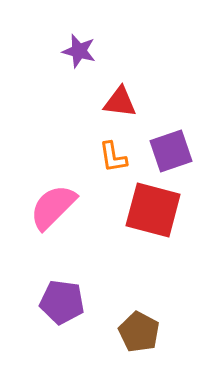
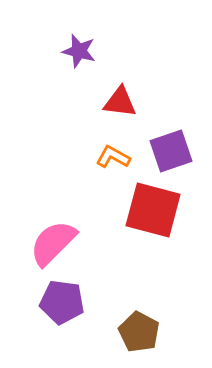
orange L-shape: rotated 128 degrees clockwise
pink semicircle: moved 36 px down
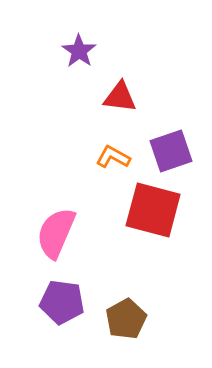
purple star: rotated 20 degrees clockwise
red triangle: moved 5 px up
pink semicircle: moved 3 px right, 10 px up; rotated 22 degrees counterclockwise
brown pentagon: moved 13 px left, 13 px up; rotated 15 degrees clockwise
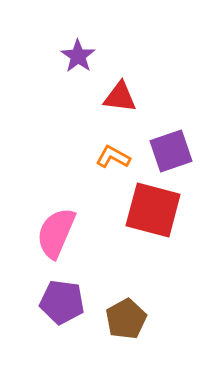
purple star: moved 1 px left, 5 px down
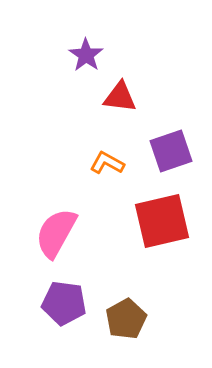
purple star: moved 8 px right, 1 px up
orange L-shape: moved 6 px left, 6 px down
red square: moved 9 px right, 11 px down; rotated 28 degrees counterclockwise
pink semicircle: rotated 6 degrees clockwise
purple pentagon: moved 2 px right, 1 px down
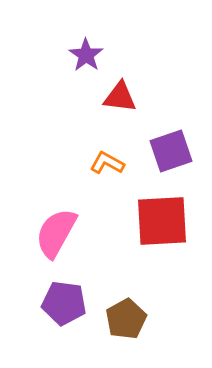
red square: rotated 10 degrees clockwise
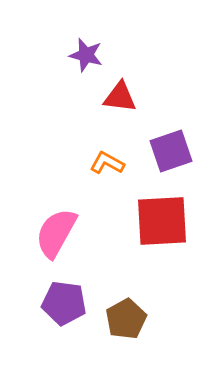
purple star: rotated 20 degrees counterclockwise
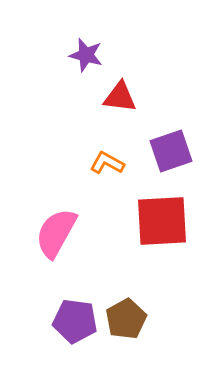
purple pentagon: moved 11 px right, 18 px down
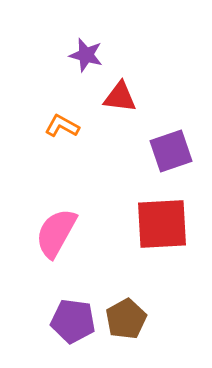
orange L-shape: moved 45 px left, 37 px up
red square: moved 3 px down
purple pentagon: moved 2 px left
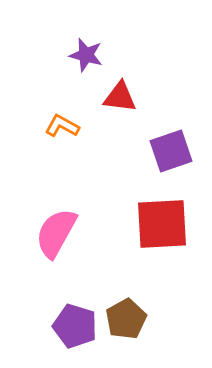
purple pentagon: moved 2 px right, 5 px down; rotated 9 degrees clockwise
